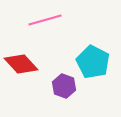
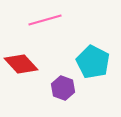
purple hexagon: moved 1 px left, 2 px down
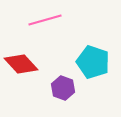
cyan pentagon: rotated 8 degrees counterclockwise
